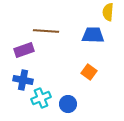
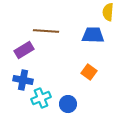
purple rectangle: rotated 12 degrees counterclockwise
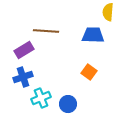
blue cross: moved 3 px up; rotated 30 degrees counterclockwise
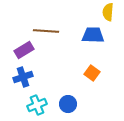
orange square: moved 3 px right, 1 px down
cyan cross: moved 4 px left, 7 px down
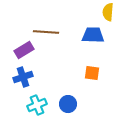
brown line: moved 1 px down
orange square: rotated 28 degrees counterclockwise
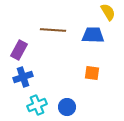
yellow semicircle: rotated 144 degrees clockwise
brown line: moved 7 px right, 2 px up
purple rectangle: moved 5 px left; rotated 30 degrees counterclockwise
blue circle: moved 1 px left, 3 px down
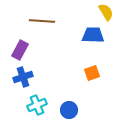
yellow semicircle: moved 2 px left
brown line: moved 11 px left, 9 px up
purple rectangle: moved 1 px right
orange square: rotated 28 degrees counterclockwise
blue circle: moved 2 px right, 3 px down
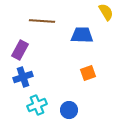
blue trapezoid: moved 11 px left
orange square: moved 4 px left
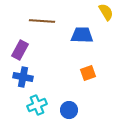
blue cross: rotated 30 degrees clockwise
